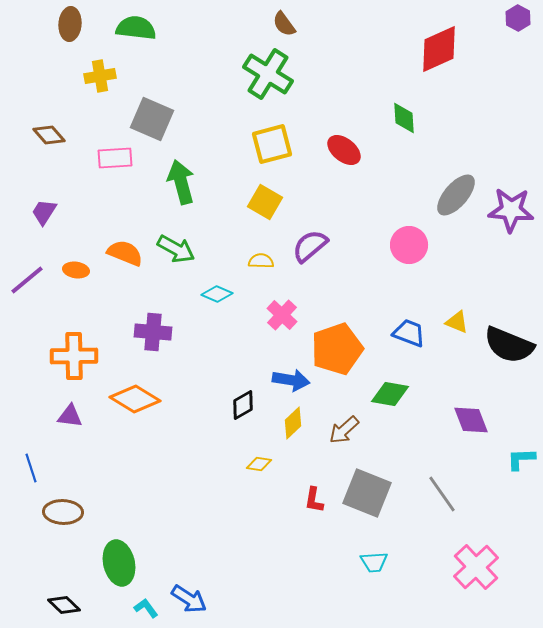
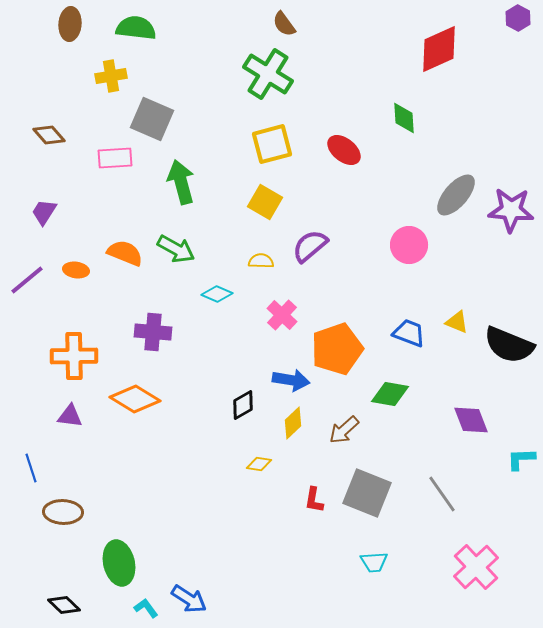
yellow cross at (100, 76): moved 11 px right
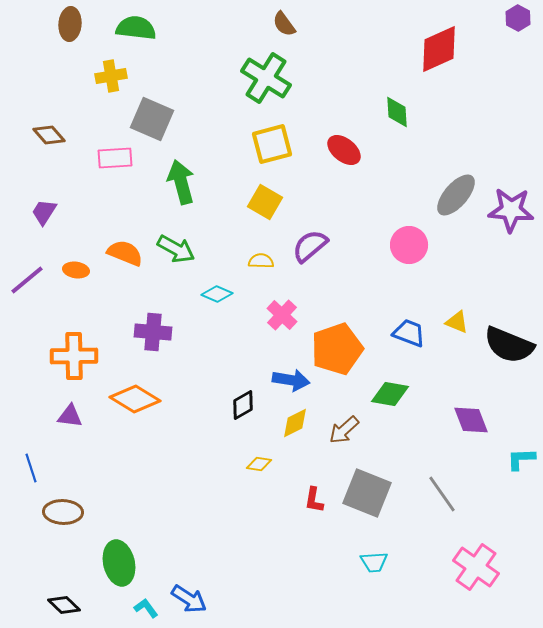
green cross at (268, 74): moved 2 px left, 4 px down
green diamond at (404, 118): moved 7 px left, 6 px up
yellow diamond at (293, 423): moved 2 px right; rotated 16 degrees clockwise
pink cross at (476, 567): rotated 12 degrees counterclockwise
